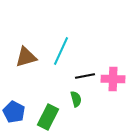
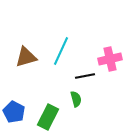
pink cross: moved 3 px left, 20 px up; rotated 15 degrees counterclockwise
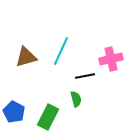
pink cross: moved 1 px right
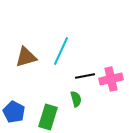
pink cross: moved 20 px down
green rectangle: rotated 10 degrees counterclockwise
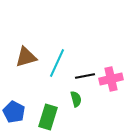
cyan line: moved 4 px left, 12 px down
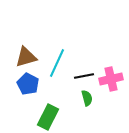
black line: moved 1 px left
green semicircle: moved 11 px right, 1 px up
blue pentagon: moved 14 px right, 28 px up
green rectangle: rotated 10 degrees clockwise
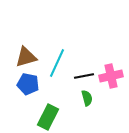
pink cross: moved 3 px up
blue pentagon: rotated 15 degrees counterclockwise
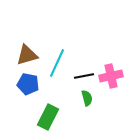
brown triangle: moved 1 px right, 2 px up
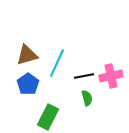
blue pentagon: rotated 25 degrees clockwise
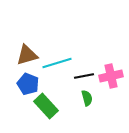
cyan line: rotated 48 degrees clockwise
blue pentagon: rotated 15 degrees counterclockwise
green rectangle: moved 2 px left, 11 px up; rotated 70 degrees counterclockwise
